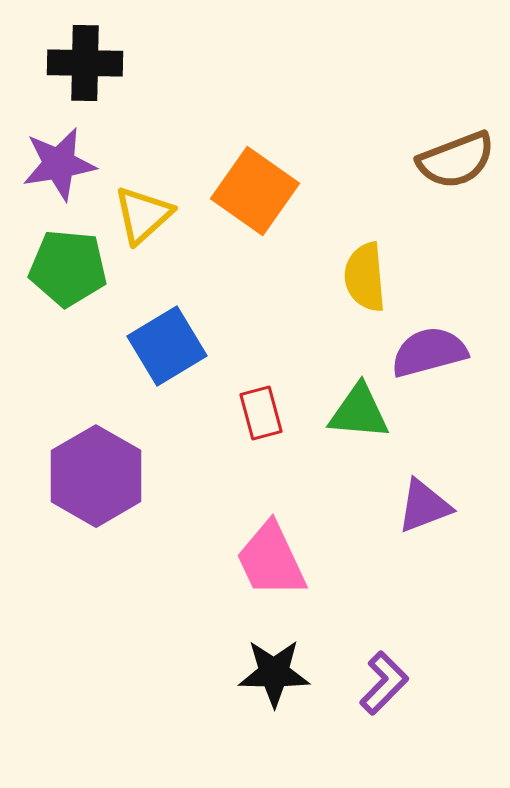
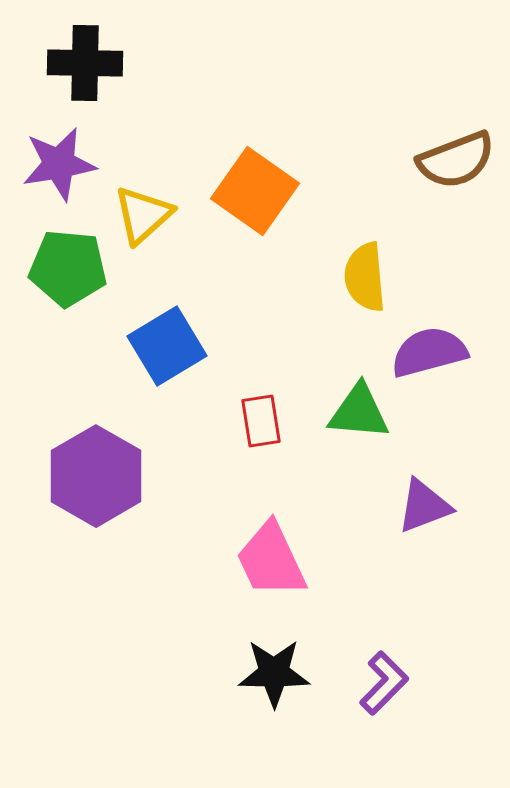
red rectangle: moved 8 px down; rotated 6 degrees clockwise
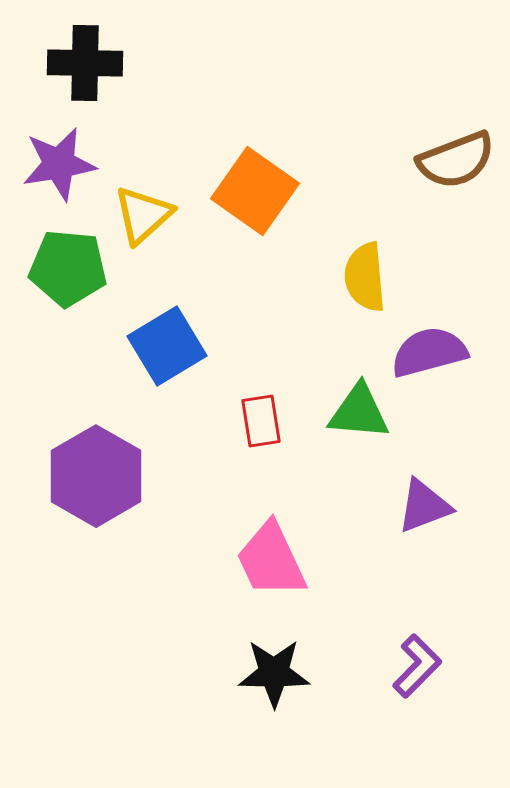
purple L-shape: moved 33 px right, 17 px up
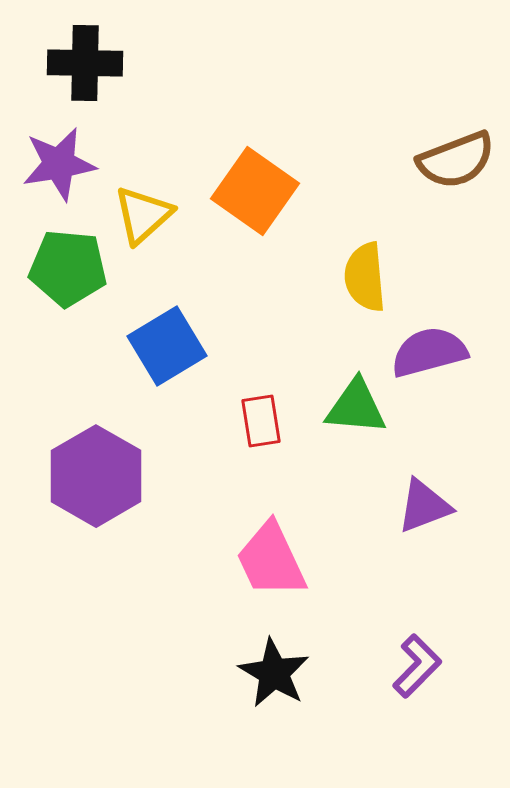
green triangle: moved 3 px left, 5 px up
black star: rotated 30 degrees clockwise
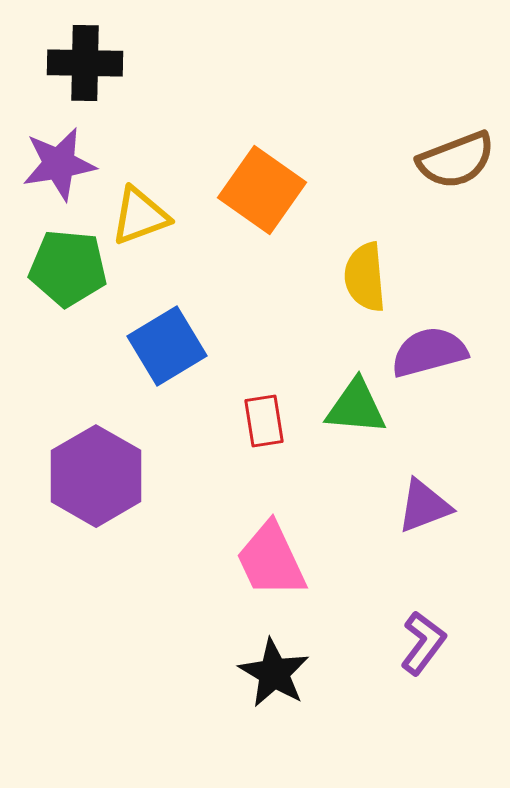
orange square: moved 7 px right, 1 px up
yellow triangle: moved 3 px left, 1 px down; rotated 22 degrees clockwise
red rectangle: moved 3 px right
purple L-shape: moved 6 px right, 23 px up; rotated 8 degrees counterclockwise
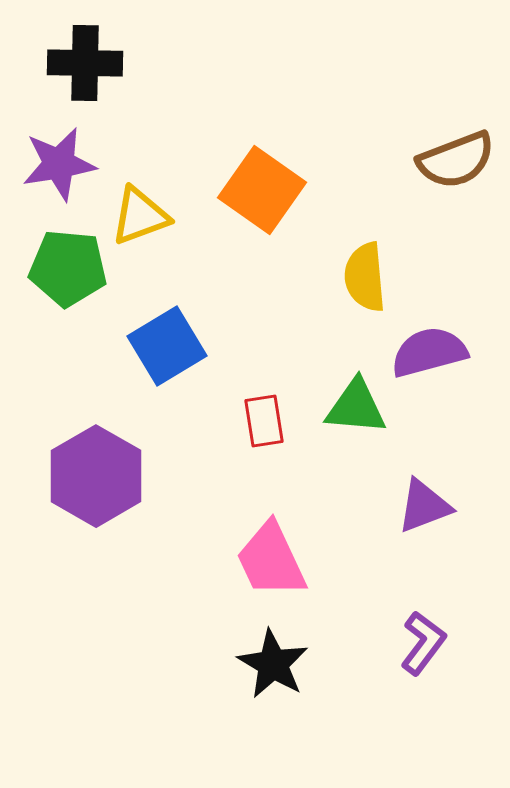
black star: moved 1 px left, 9 px up
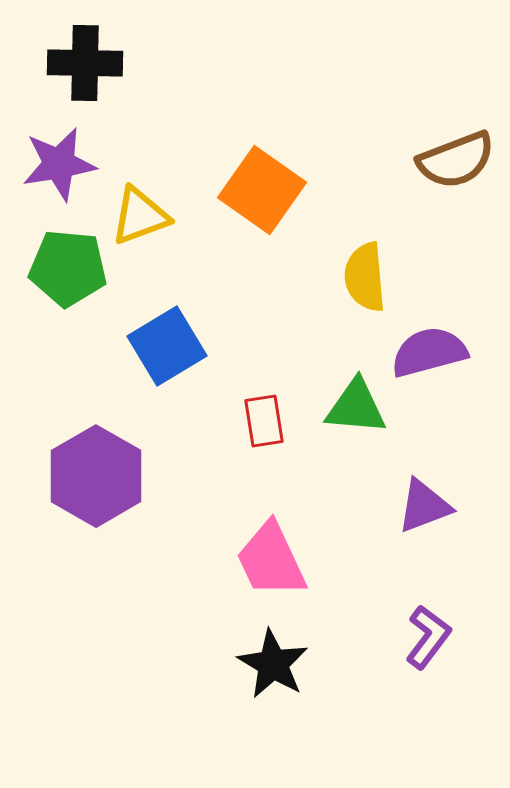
purple L-shape: moved 5 px right, 6 px up
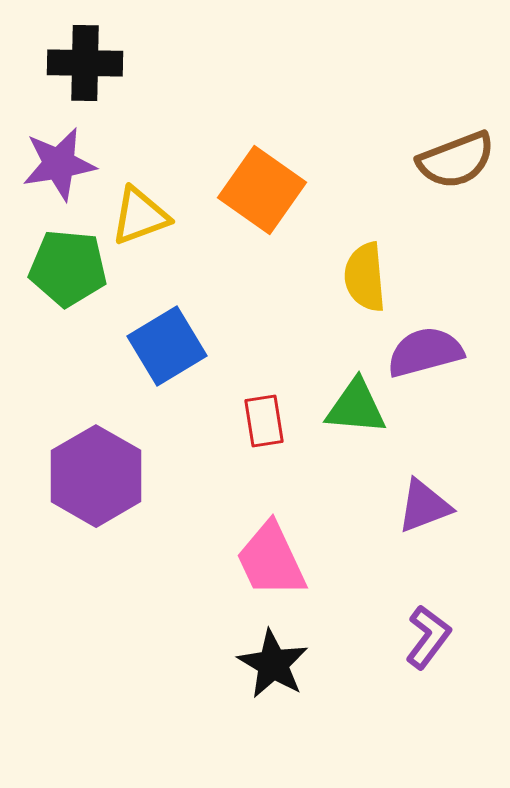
purple semicircle: moved 4 px left
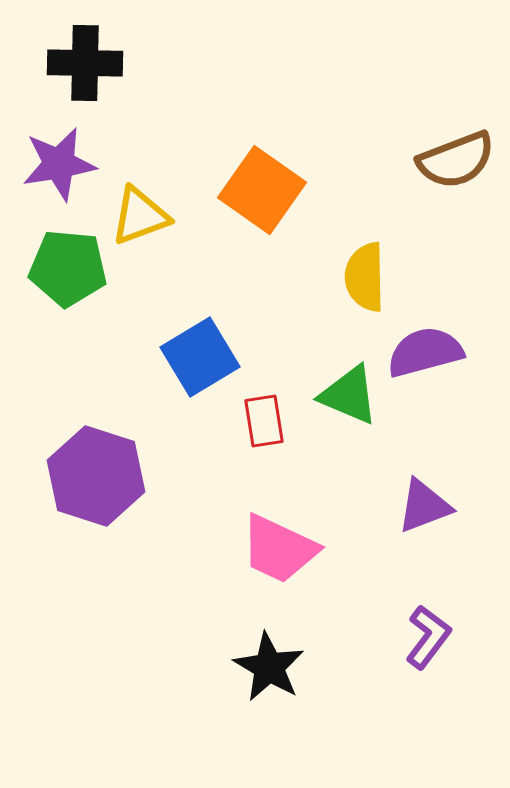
yellow semicircle: rotated 4 degrees clockwise
blue square: moved 33 px right, 11 px down
green triangle: moved 7 px left, 12 px up; rotated 18 degrees clockwise
purple hexagon: rotated 12 degrees counterclockwise
pink trapezoid: moved 8 px right, 11 px up; rotated 40 degrees counterclockwise
black star: moved 4 px left, 3 px down
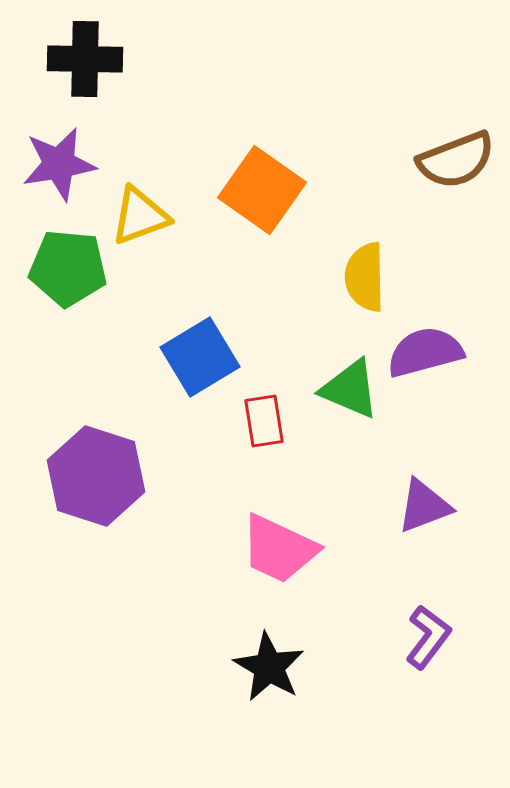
black cross: moved 4 px up
green triangle: moved 1 px right, 6 px up
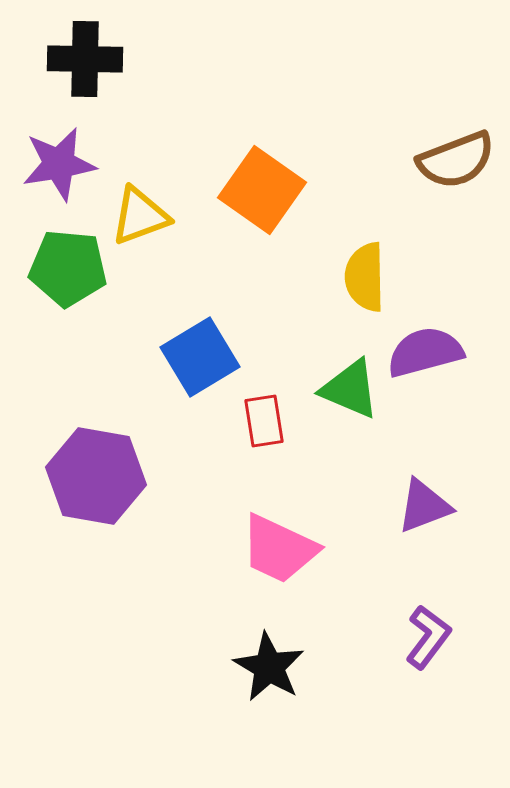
purple hexagon: rotated 8 degrees counterclockwise
